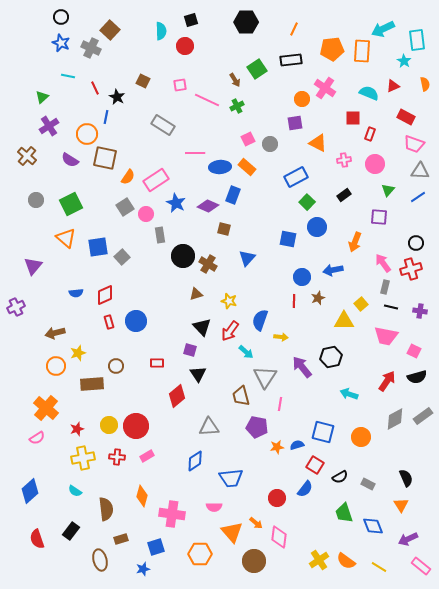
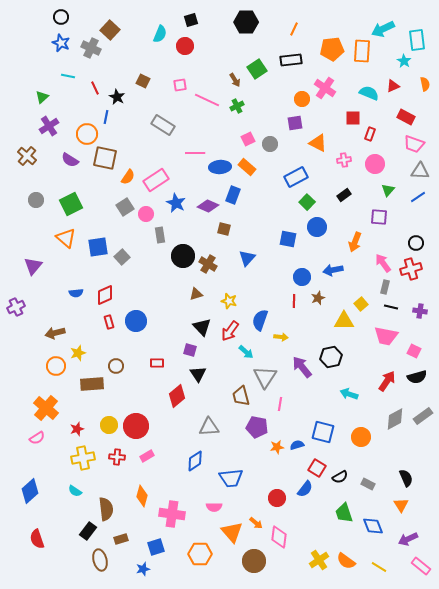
cyan semicircle at (161, 31): moved 1 px left, 3 px down; rotated 24 degrees clockwise
red square at (315, 465): moved 2 px right, 3 px down
black rectangle at (71, 531): moved 17 px right
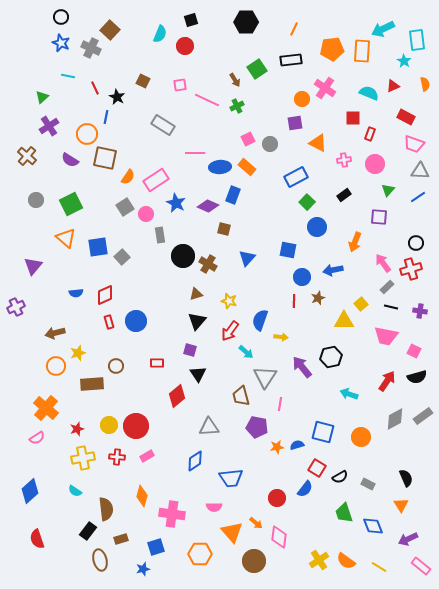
blue square at (288, 239): moved 11 px down
gray rectangle at (385, 287): moved 2 px right; rotated 32 degrees clockwise
black triangle at (202, 327): moved 5 px left, 6 px up; rotated 24 degrees clockwise
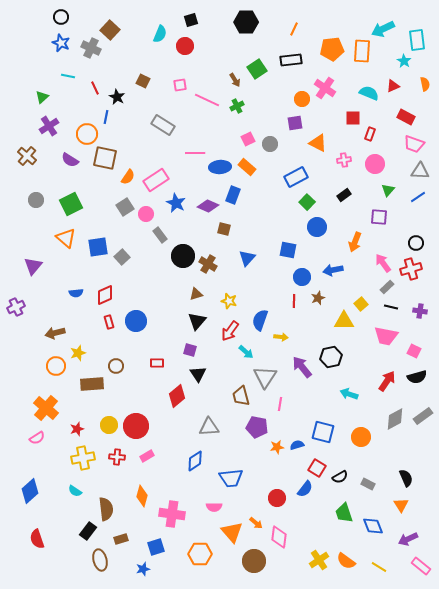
gray rectangle at (160, 235): rotated 28 degrees counterclockwise
